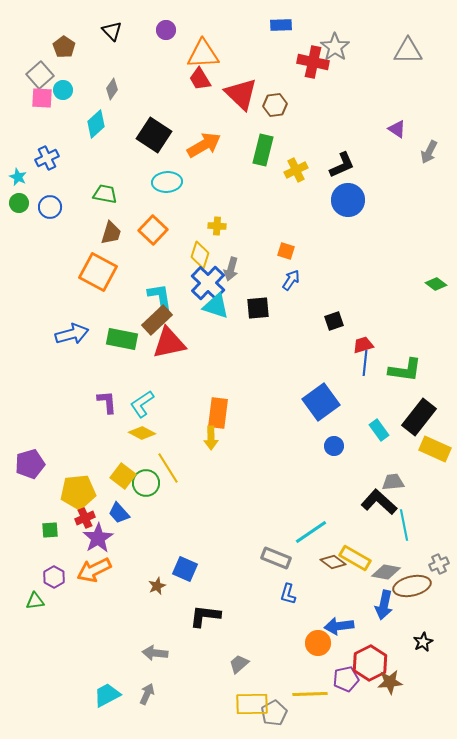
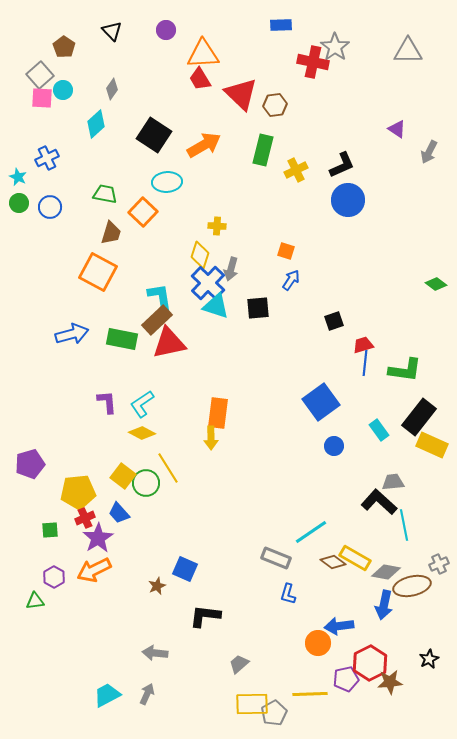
orange square at (153, 230): moved 10 px left, 18 px up
yellow rectangle at (435, 449): moved 3 px left, 4 px up
black star at (423, 642): moved 6 px right, 17 px down
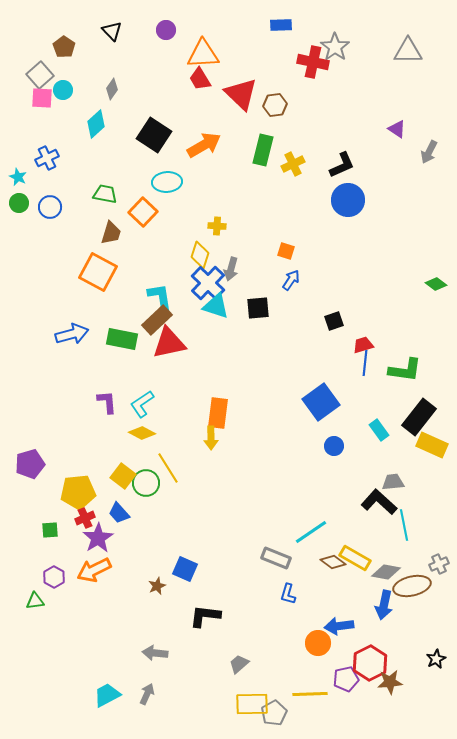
yellow cross at (296, 170): moved 3 px left, 6 px up
black star at (429, 659): moved 7 px right
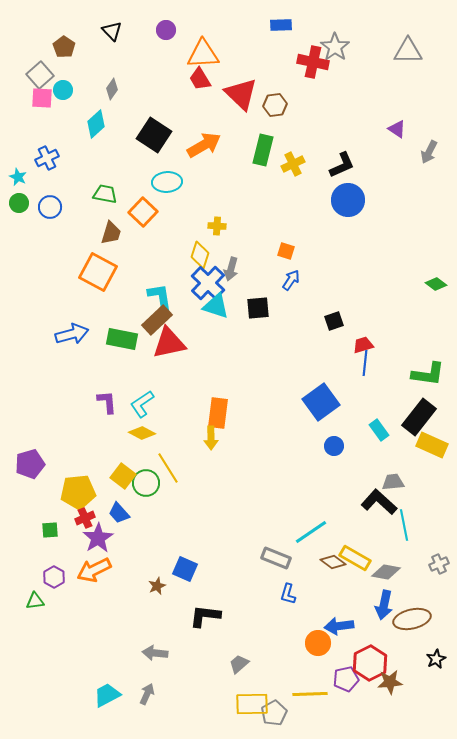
green L-shape at (405, 370): moved 23 px right, 4 px down
brown ellipse at (412, 586): moved 33 px down
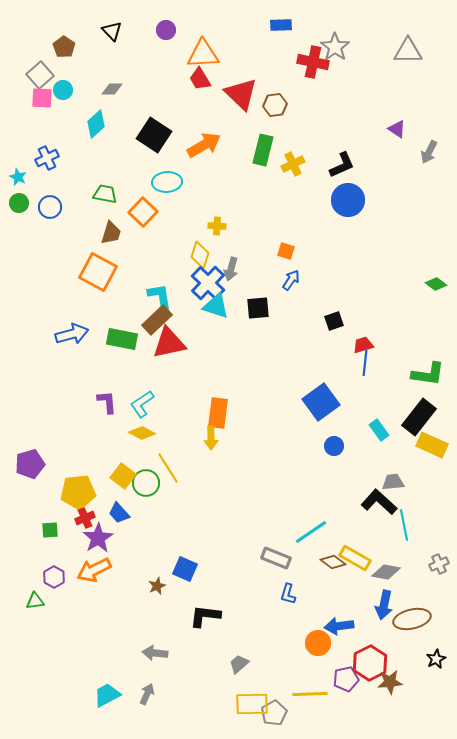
gray diamond at (112, 89): rotated 55 degrees clockwise
